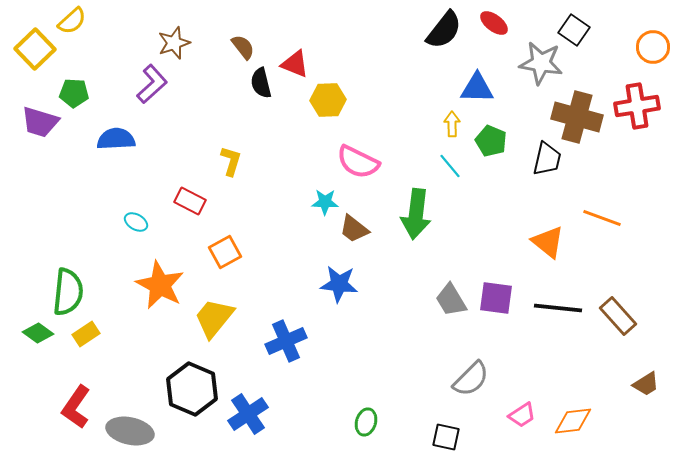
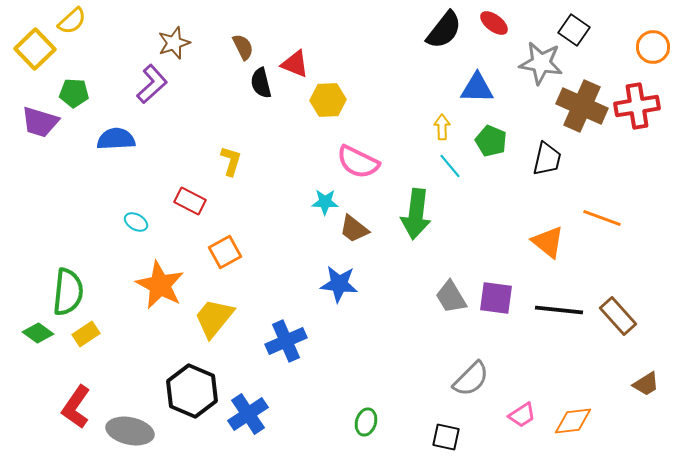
brown semicircle at (243, 47): rotated 12 degrees clockwise
brown cross at (577, 117): moved 5 px right, 11 px up; rotated 9 degrees clockwise
yellow arrow at (452, 124): moved 10 px left, 3 px down
gray trapezoid at (451, 300): moved 3 px up
black line at (558, 308): moved 1 px right, 2 px down
black hexagon at (192, 389): moved 2 px down
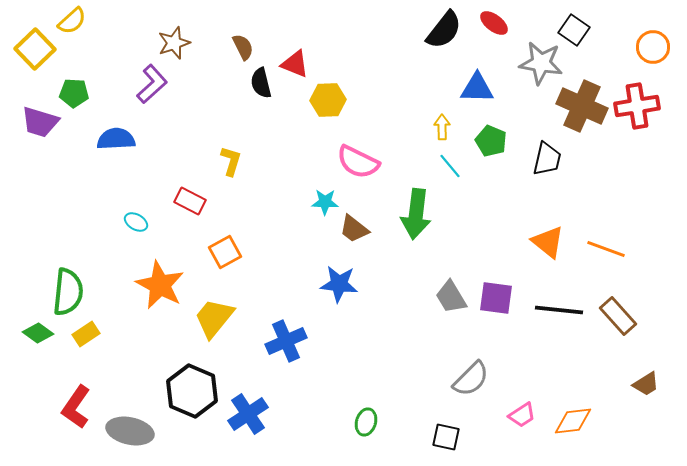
orange line at (602, 218): moved 4 px right, 31 px down
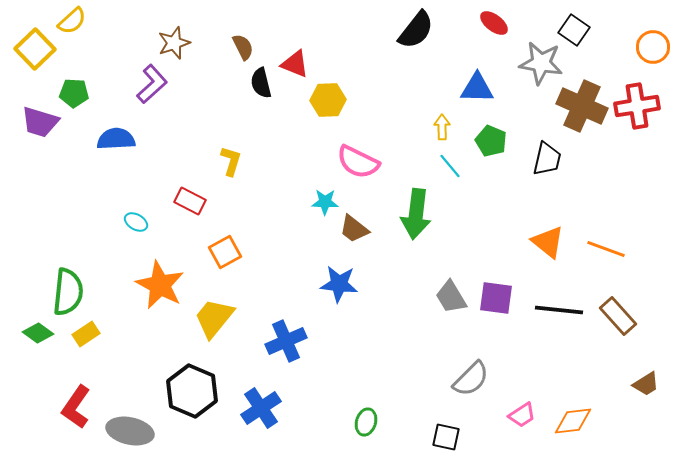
black semicircle at (444, 30): moved 28 px left
blue cross at (248, 414): moved 13 px right, 6 px up
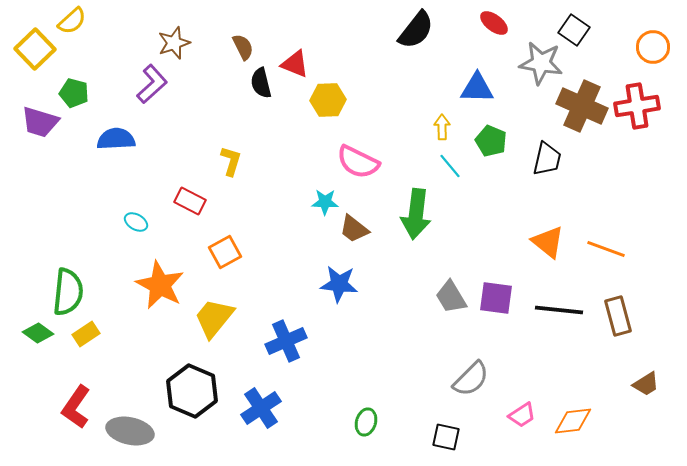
green pentagon at (74, 93): rotated 12 degrees clockwise
brown rectangle at (618, 316): rotated 27 degrees clockwise
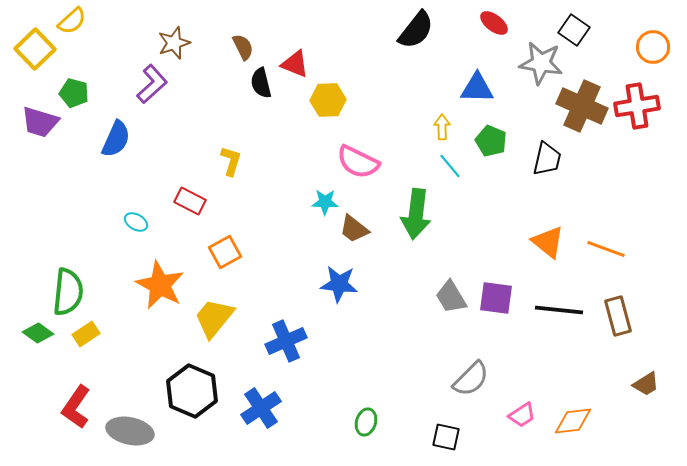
blue semicircle at (116, 139): rotated 117 degrees clockwise
